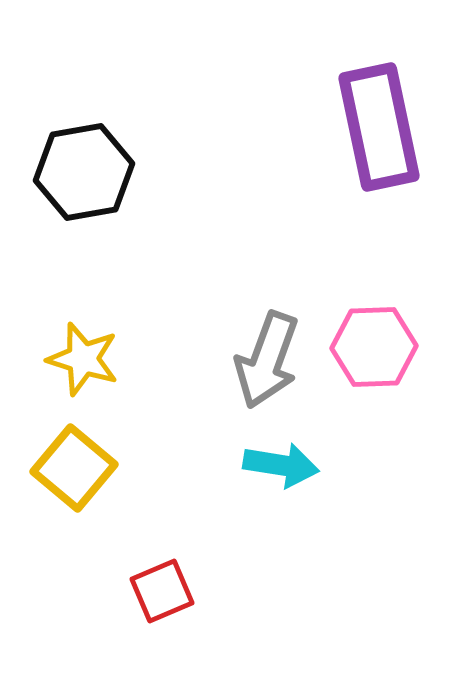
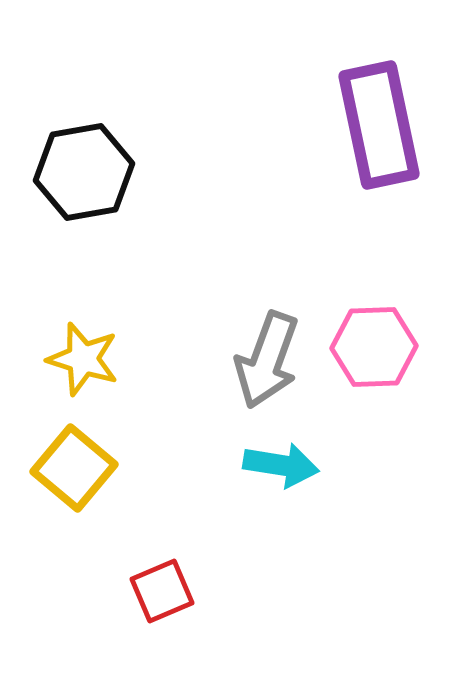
purple rectangle: moved 2 px up
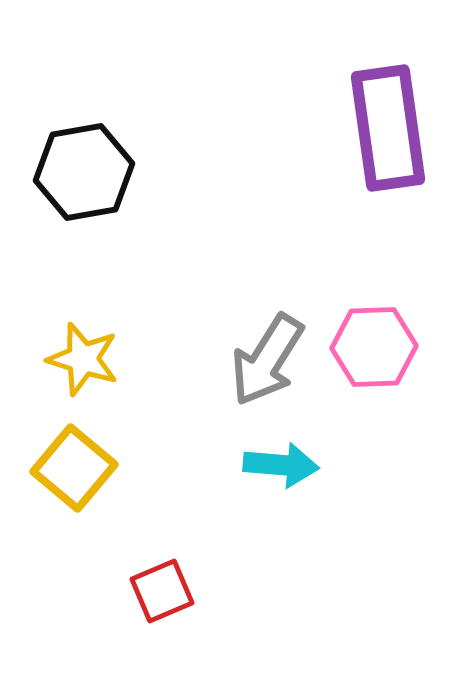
purple rectangle: moved 9 px right, 3 px down; rotated 4 degrees clockwise
gray arrow: rotated 12 degrees clockwise
cyan arrow: rotated 4 degrees counterclockwise
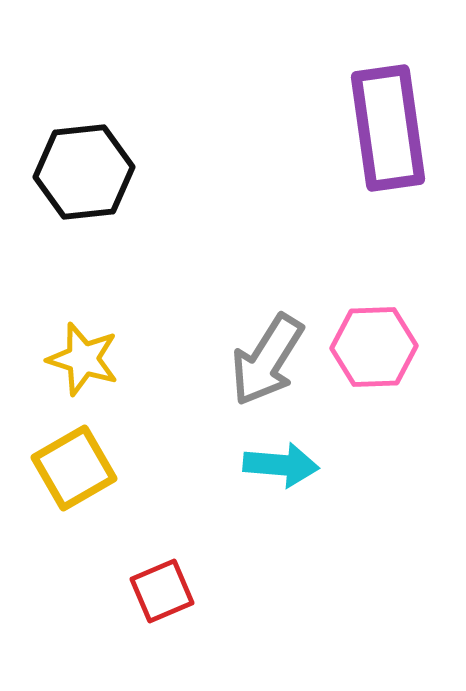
black hexagon: rotated 4 degrees clockwise
yellow square: rotated 20 degrees clockwise
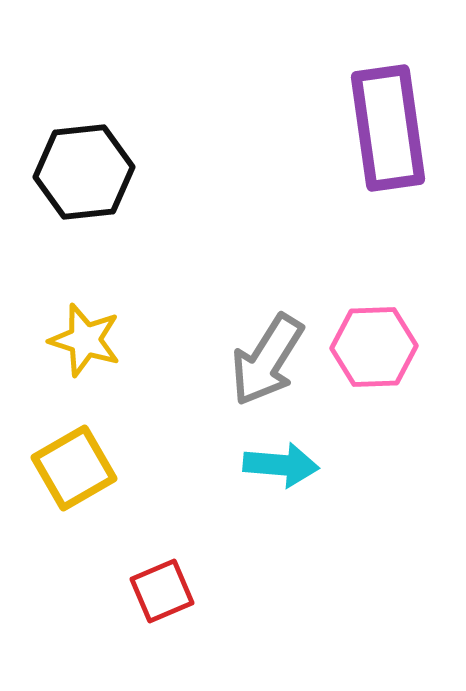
yellow star: moved 2 px right, 19 px up
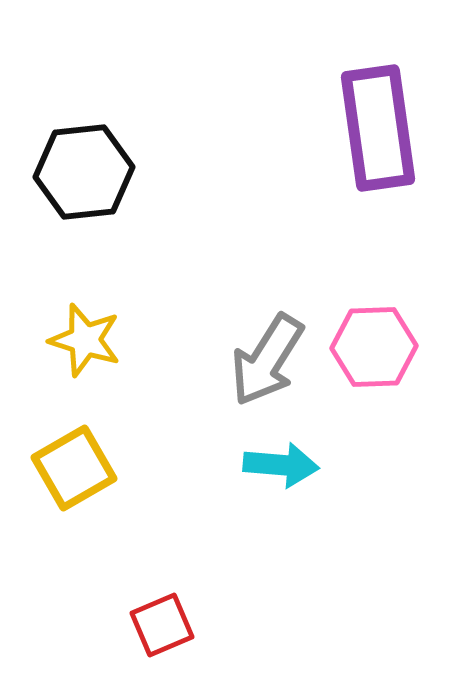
purple rectangle: moved 10 px left
red square: moved 34 px down
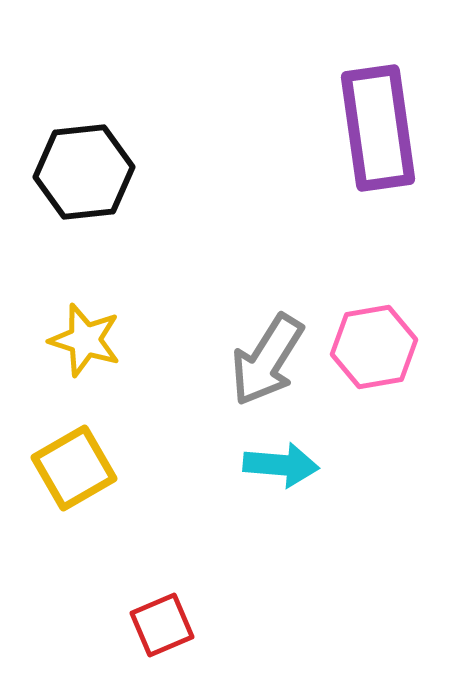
pink hexagon: rotated 8 degrees counterclockwise
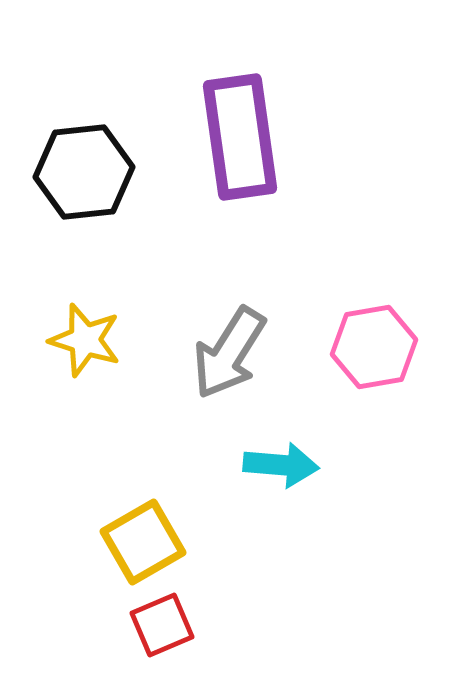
purple rectangle: moved 138 px left, 9 px down
gray arrow: moved 38 px left, 7 px up
yellow square: moved 69 px right, 74 px down
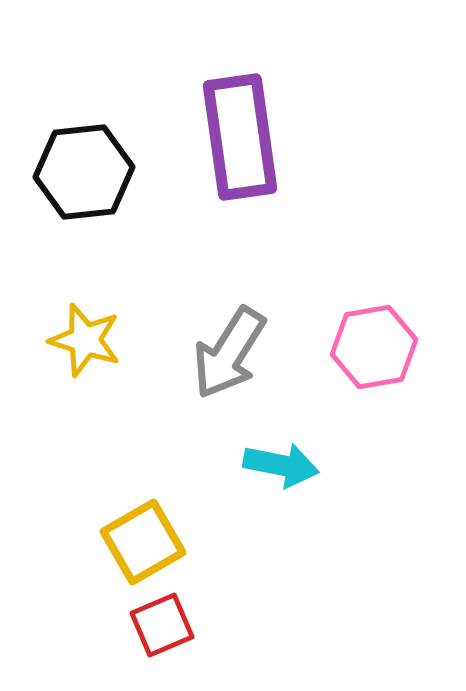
cyan arrow: rotated 6 degrees clockwise
